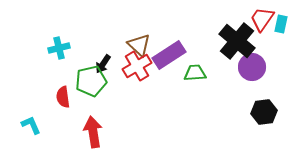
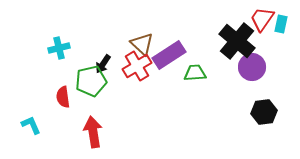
brown triangle: moved 3 px right, 1 px up
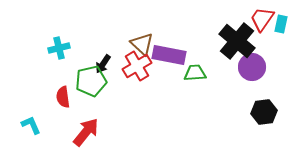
purple rectangle: rotated 44 degrees clockwise
red arrow: moved 7 px left; rotated 48 degrees clockwise
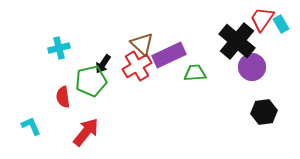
cyan rectangle: rotated 42 degrees counterclockwise
purple rectangle: rotated 36 degrees counterclockwise
cyan L-shape: moved 1 px down
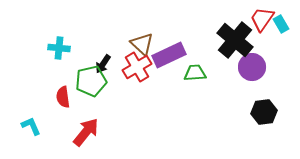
black cross: moved 2 px left, 1 px up
cyan cross: rotated 20 degrees clockwise
red cross: moved 1 px down
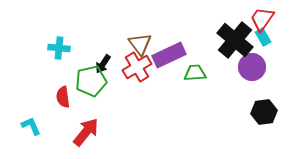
cyan rectangle: moved 18 px left, 13 px down
brown triangle: moved 2 px left; rotated 10 degrees clockwise
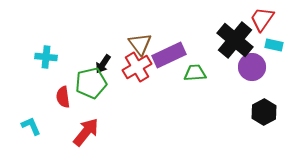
cyan rectangle: moved 11 px right, 8 px down; rotated 48 degrees counterclockwise
cyan cross: moved 13 px left, 9 px down
green pentagon: moved 2 px down
black hexagon: rotated 20 degrees counterclockwise
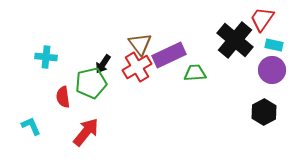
purple circle: moved 20 px right, 3 px down
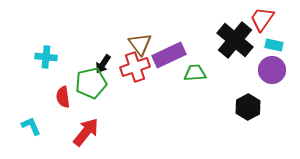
red cross: moved 2 px left; rotated 12 degrees clockwise
black hexagon: moved 16 px left, 5 px up
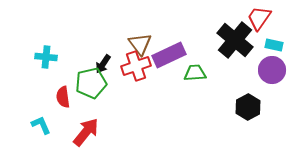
red trapezoid: moved 3 px left, 1 px up
red cross: moved 1 px right, 1 px up
cyan L-shape: moved 10 px right, 1 px up
